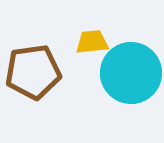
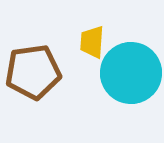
yellow trapezoid: rotated 80 degrees counterclockwise
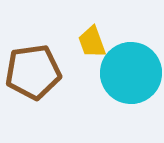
yellow trapezoid: rotated 24 degrees counterclockwise
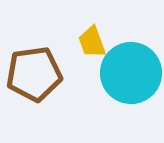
brown pentagon: moved 1 px right, 2 px down
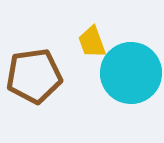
brown pentagon: moved 2 px down
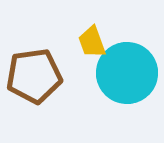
cyan circle: moved 4 px left
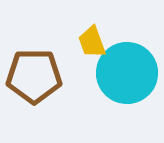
brown pentagon: rotated 8 degrees clockwise
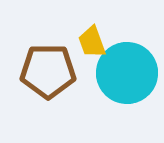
brown pentagon: moved 14 px right, 5 px up
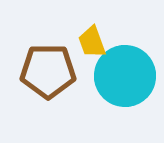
cyan circle: moved 2 px left, 3 px down
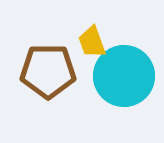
cyan circle: moved 1 px left
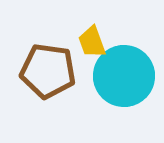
brown pentagon: rotated 8 degrees clockwise
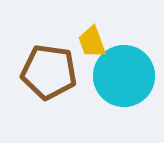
brown pentagon: moved 1 px right, 1 px down
